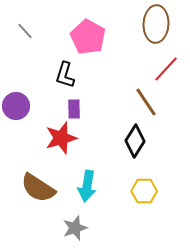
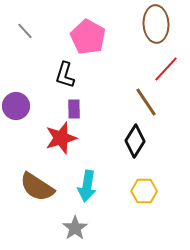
brown ellipse: rotated 6 degrees counterclockwise
brown semicircle: moved 1 px left, 1 px up
gray star: rotated 15 degrees counterclockwise
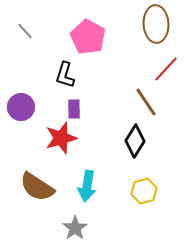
purple circle: moved 5 px right, 1 px down
yellow hexagon: rotated 15 degrees counterclockwise
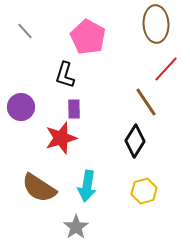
brown semicircle: moved 2 px right, 1 px down
gray star: moved 1 px right, 1 px up
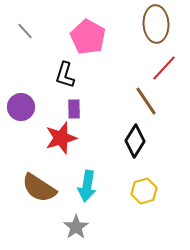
red line: moved 2 px left, 1 px up
brown line: moved 1 px up
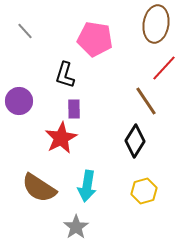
brown ellipse: rotated 12 degrees clockwise
pink pentagon: moved 7 px right, 2 px down; rotated 20 degrees counterclockwise
purple circle: moved 2 px left, 6 px up
red star: rotated 12 degrees counterclockwise
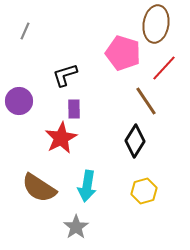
gray line: rotated 66 degrees clockwise
pink pentagon: moved 28 px right, 14 px down; rotated 8 degrees clockwise
black L-shape: rotated 56 degrees clockwise
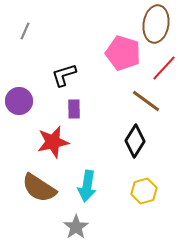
black L-shape: moved 1 px left
brown line: rotated 20 degrees counterclockwise
red star: moved 8 px left, 4 px down; rotated 16 degrees clockwise
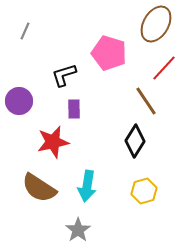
brown ellipse: rotated 21 degrees clockwise
pink pentagon: moved 14 px left
brown line: rotated 20 degrees clockwise
gray star: moved 2 px right, 3 px down
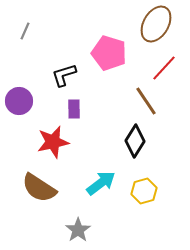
cyan arrow: moved 14 px right, 3 px up; rotated 136 degrees counterclockwise
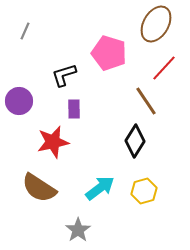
cyan arrow: moved 1 px left, 5 px down
